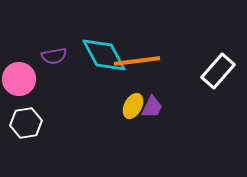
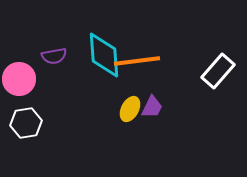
cyan diamond: rotated 24 degrees clockwise
yellow ellipse: moved 3 px left, 3 px down
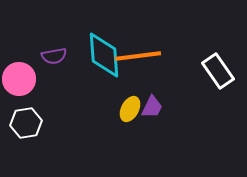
orange line: moved 1 px right, 5 px up
white rectangle: rotated 76 degrees counterclockwise
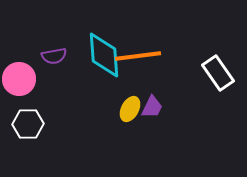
white rectangle: moved 2 px down
white hexagon: moved 2 px right, 1 px down; rotated 8 degrees clockwise
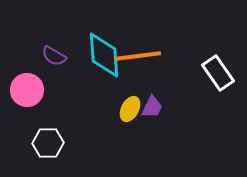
purple semicircle: rotated 40 degrees clockwise
pink circle: moved 8 px right, 11 px down
white hexagon: moved 20 px right, 19 px down
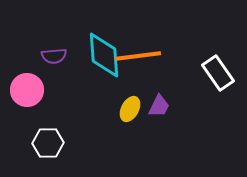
purple semicircle: rotated 35 degrees counterclockwise
purple trapezoid: moved 7 px right, 1 px up
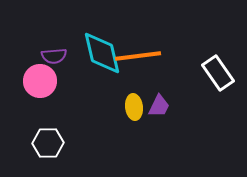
cyan diamond: moved 2 px left, 2 px up; rotated 9 degrees counterclockwise
pink circle: moved 13 px right, 9 px up
yellow ellipse: moved 4 px right, 2 px up; rotated 35 degrees counterclockwise
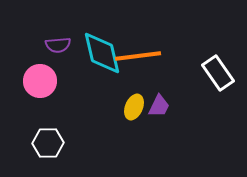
purple semicircle: moved 4 px right, 11 px up
yellow ellipse: rotated 30 degrees clockwise
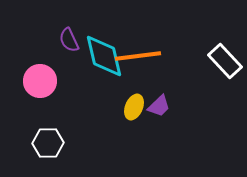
purple semicircle: moved 11 px right, 5 px up; rotated 70 degrees clockwise
cyan diamond: moved 2 px right, 3 px down
white rectangle: moved 7 px right, 12 px up; rotated 8 degrees counterclockwise
purple trapezoid: rotated 20 degrees clockwise
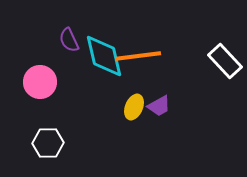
pink circle: moved 1 px down
purple trapezoid: rotated 15 degrees clockwise
